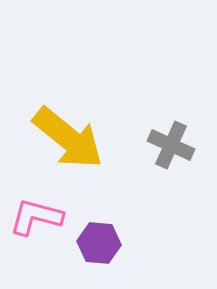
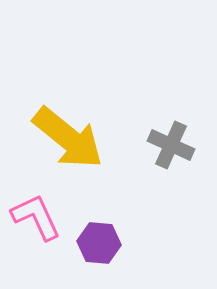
pink L-shape: rotated 50 degrees clockwise
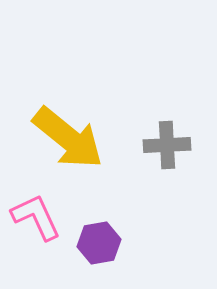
gray cross: moved 4 px left; rotated 27 degrees counterclockwise
purple hexagon: rotated 15 degrees counterclockwise
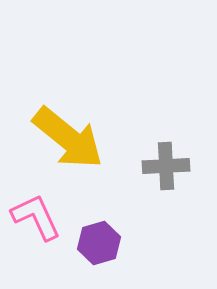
gray cross: moved 1 px left, 21 px down
purple hexagon: rotated 6 degrees counterclockwise
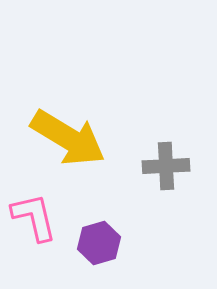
yellow arrow: rotated 8 degrees counterclockwise
pink L-shape: moved 2 px left; rotated 12 degrees clockwise
